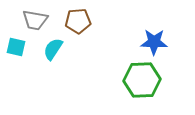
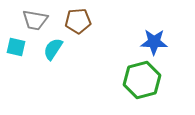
green hexagon: rotated 12 degrees counterclockwise
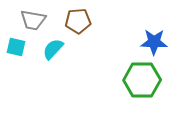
gray trapezoid: moved 2 px left
cyan semicircle: rotated 10 degrees clockwise
green hexagon: rotated 15 degrees clockwise
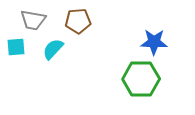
cyan square: rotated 18 degrees counterclockwise
green hexagon: moved 1 px left, 1 px up
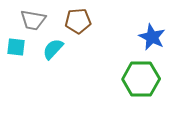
blue star: moved 2 px left, 5 px up; rotated 24 degrees clockwise
cyan square: rotated 12 degrees clockwise
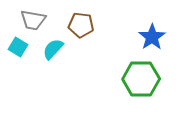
brown pentagon: moved 3 px right, 4 px down; rotated 10 degrees clockwise
blue star: rotated 12 degrees clockwise
cyan square: moved 2 px right; rotated 24 degrees clockwise
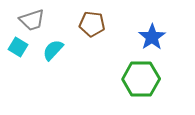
gray trapezoid: moved 1 px left; rotated 28 degrees counterclockwise
brown pentagon: moved 11 px right, 1 px up
cyan semicircle: moved 1 px down
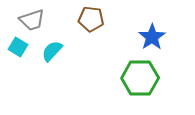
brown pentagon: moved 1 px left, 5 px up
cyan semicircle: moved 1 px left, 1 px down
green hexagon: moved 1 px left, 1 px up
